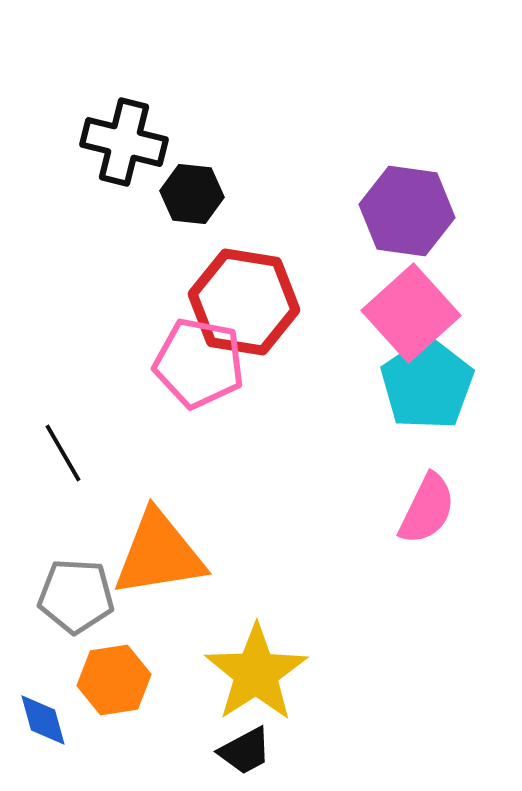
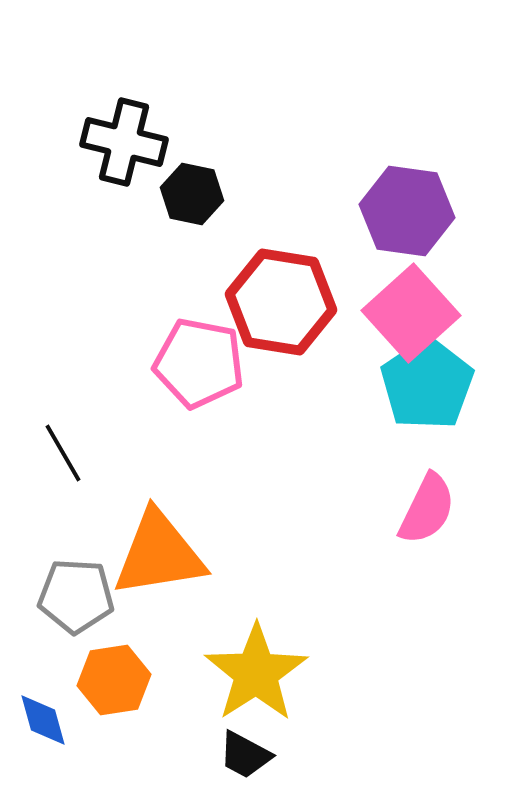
black hexagon: rotated 6 degrees clockwise
red hexagon: moved 37 px right
black trapezoid: moved 4 px down; rotated 56 degrees clockwise
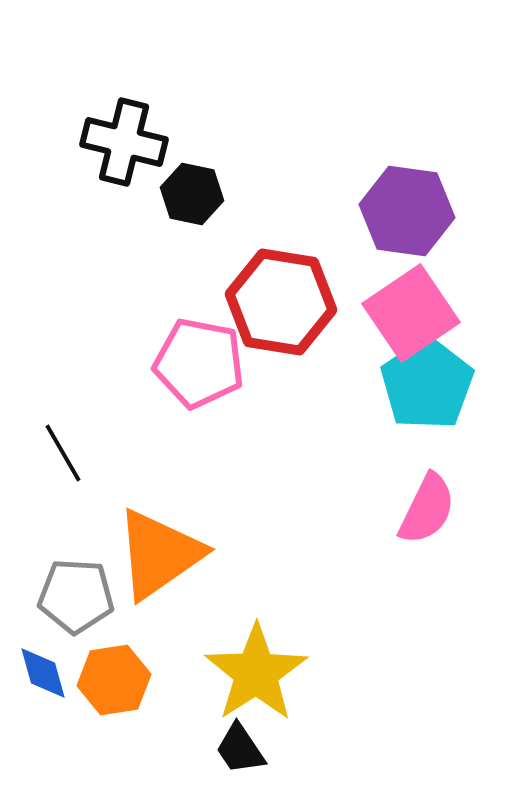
pink square: rotated 8 degrees clockwise
orange triangle: rotated 26 degrees counterclockwise
blue diamond: moved 47 px up
black trapezoid: moved 5 px left, 6 px up; rotated 28 degrees clockwise
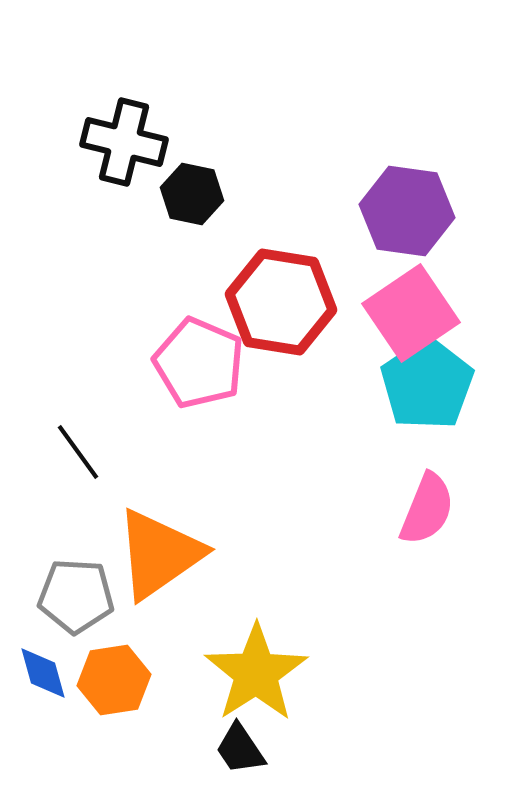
pink pentagon: rotated 12 degrees clockwise
black line: moved 15 px right, 1 px up; rotated 6 degrees counterclockwise
pink semicircle: rotated 4 degrees counterclockwise
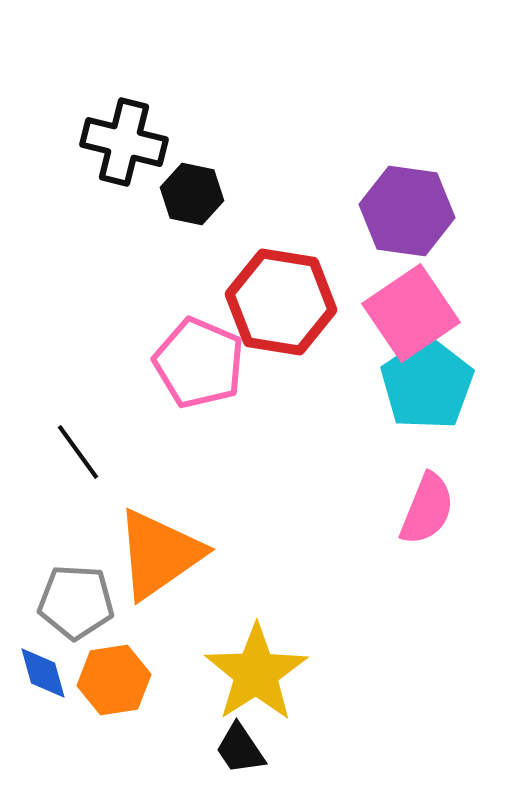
gray pentagon: moved 6 px down
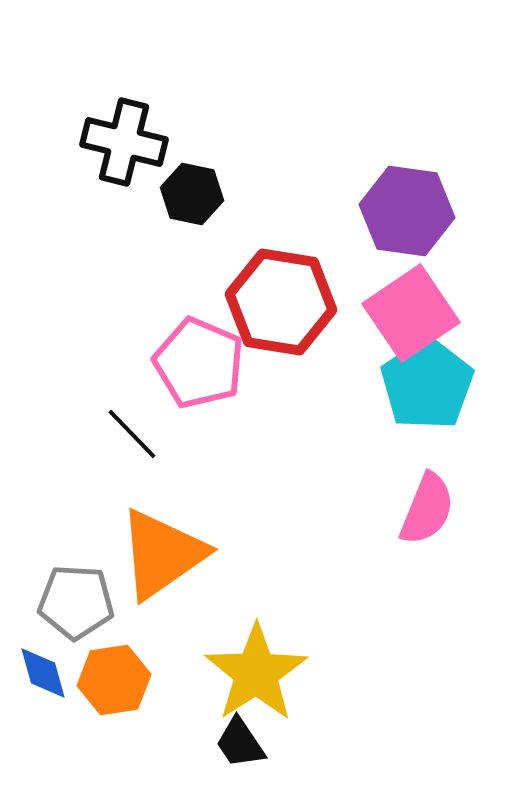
black line: moved 54 px right, 18 px up; rotated 8 degrees counterclockwise
orange triangle: moved 3 px right
black trapezoid: moved 6 px up
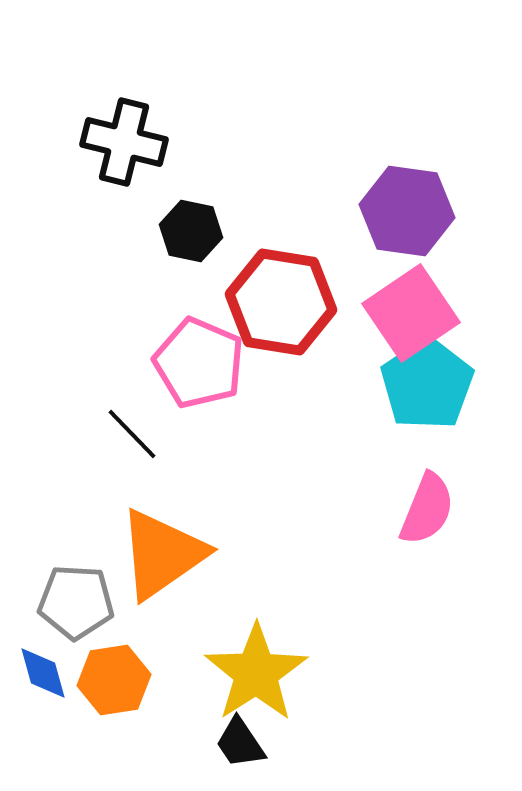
black hexagon: moved 1 px left, 37 px down
